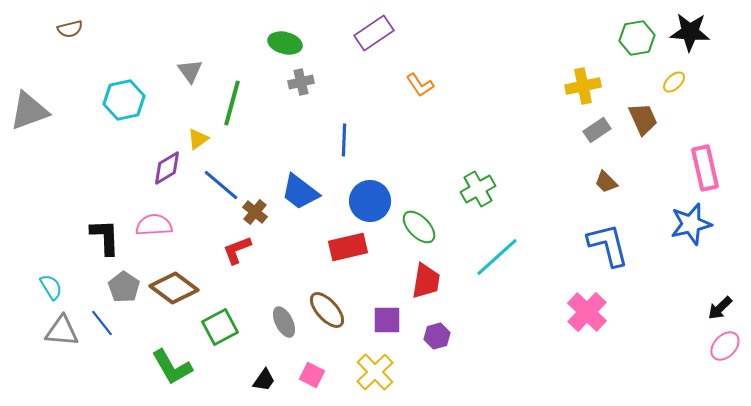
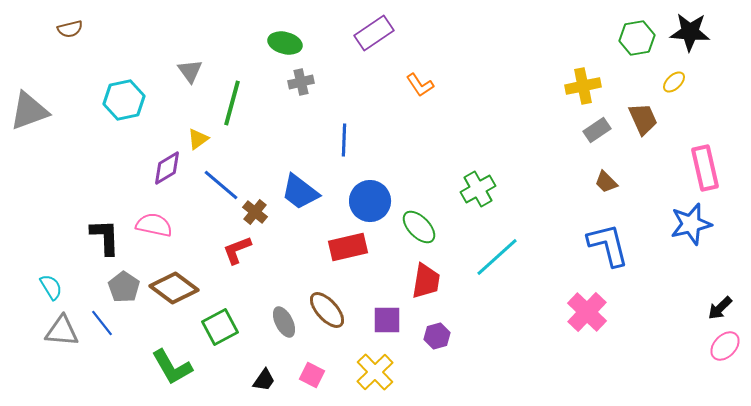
pink semicircle at (154, 225): rotated 15 degrees clockwise
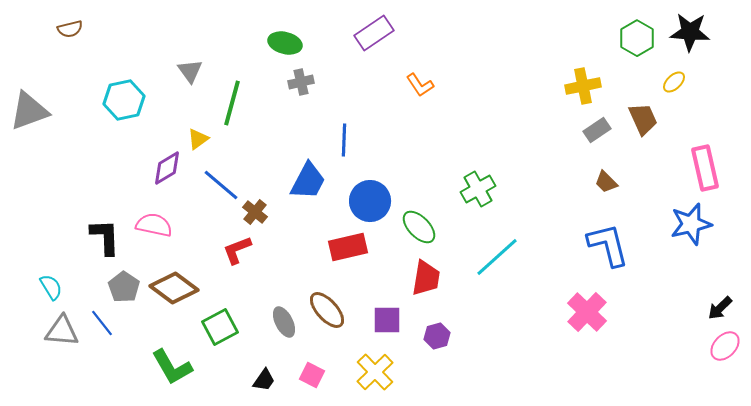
green hexagon at (637, 38): rotated 20 degrees counterclockwise
blue trapezoid at (300, 192): moved 8 px right, 11 px up; rotated 99 degrees counterclockwise
red trapezoid at (426, 281): moved 3 px up
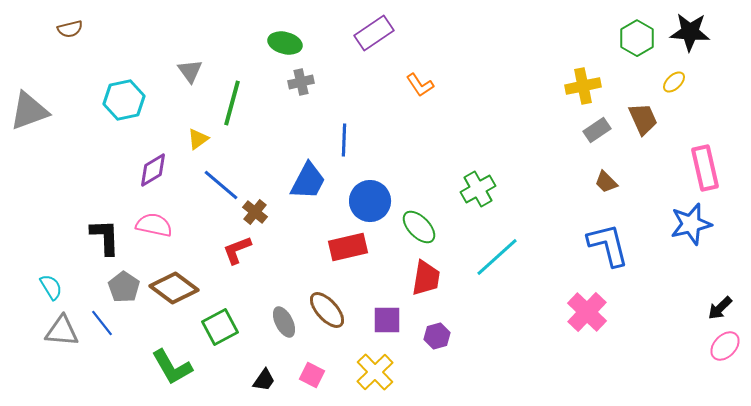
purple diamond at (167, 168): moved 14 px left, 2 px down
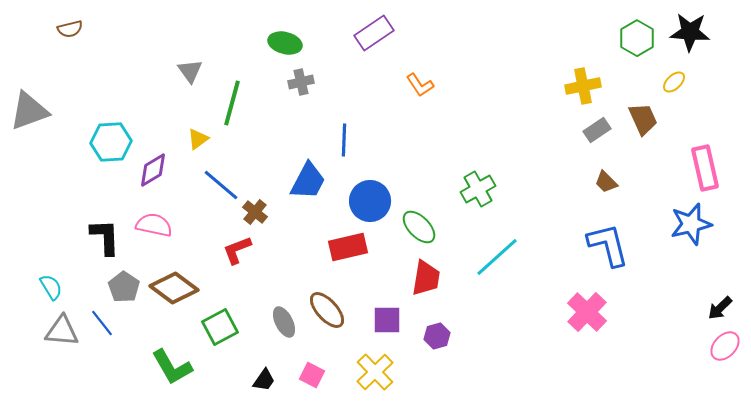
cyan hexagon at (124, 100): moved 13 px left, 42 px down; rotated 9 degrees clockwise
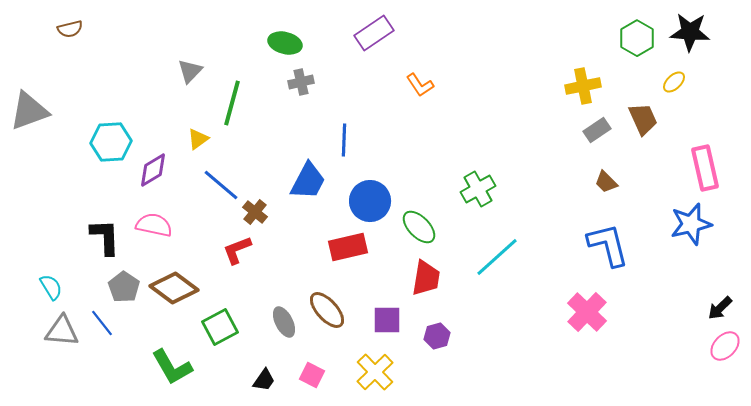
gray triangle at (190, 71): rotated 20 degrees clockwise
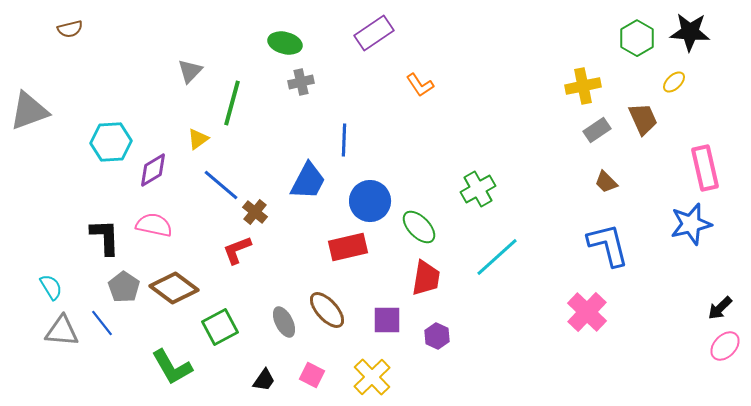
purple hexagon at (437, 336): rotated 20 degrees counterclockwise
yellow cross at (375, 372): moved 3 px left, 5 px down
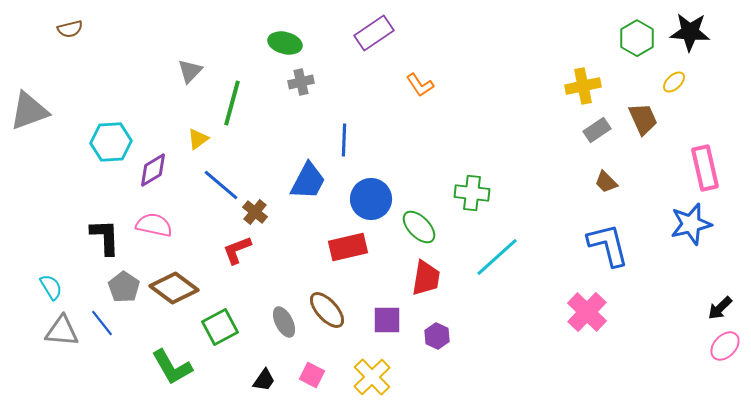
green cross at (478, 189): moved 6 px left, 4 px down; rotated 36 degrees clockwise
blue circle at (370, 201): moved 1 px right, 2 px up
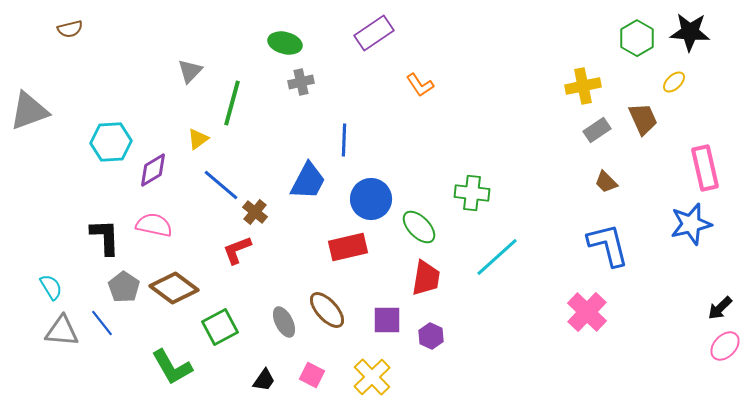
purple hexagon at (437, 336): moved 6 px left
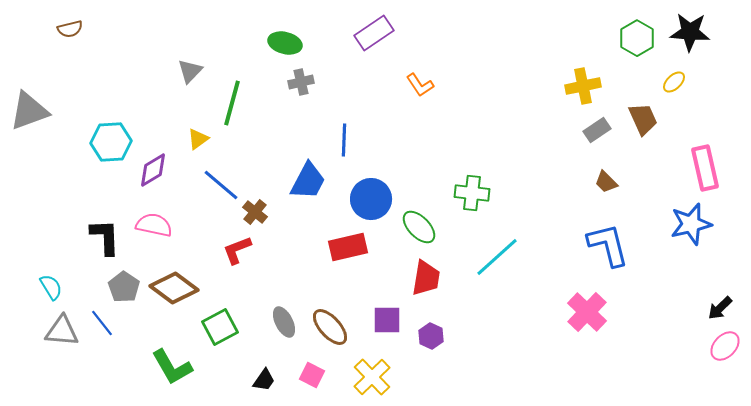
brown ellipse at (327, 310): moved 3 px right, 17 px down
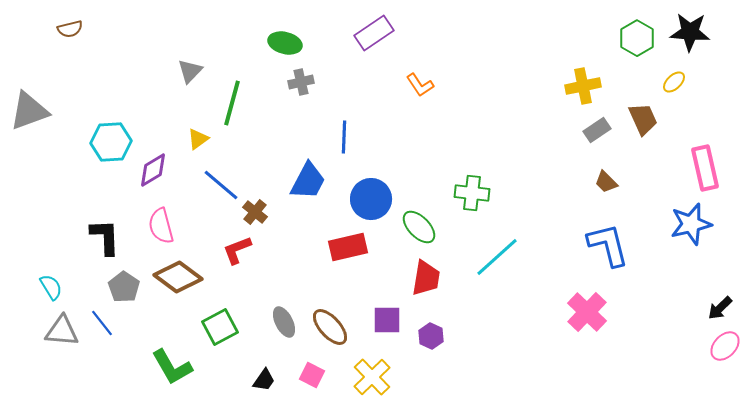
blue line at (344, 140): moved 3 px up
pink semicircle at (154, 225): moved 7 px right, 1 px down; rotated 117 degrees counterclockwise
brown diamond at (174, 288): moved 4 px right, 11 px up
